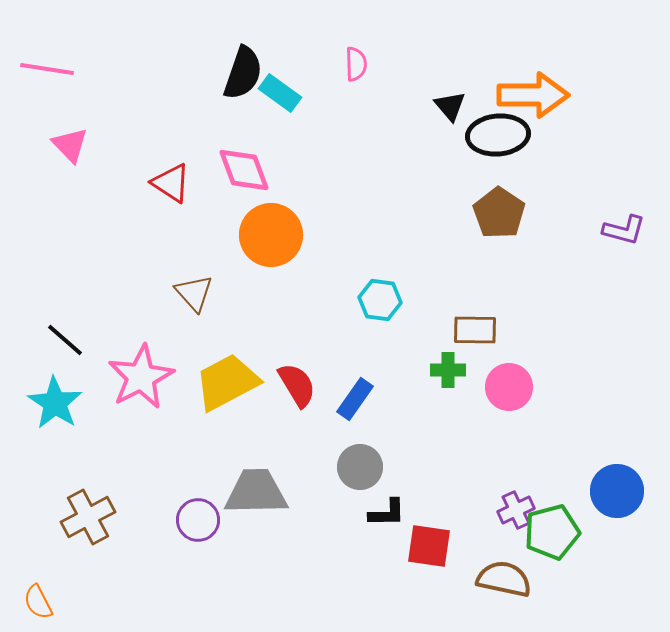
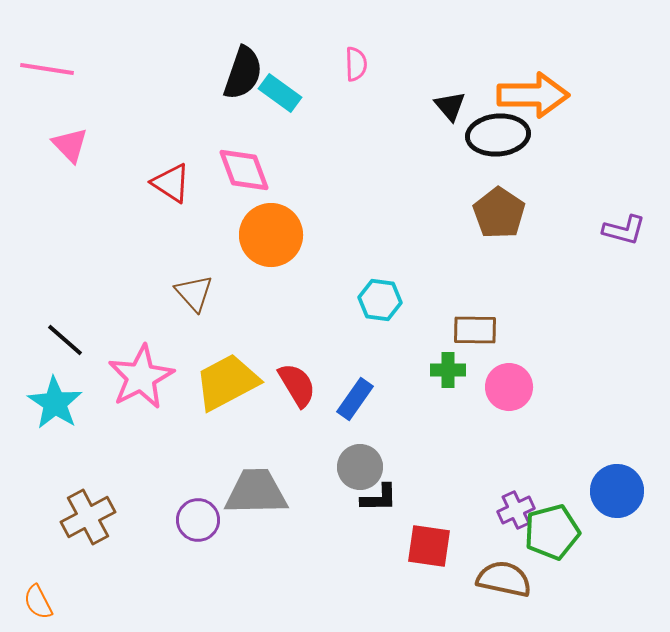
black L-shape: moved 8 px left, 15 px up
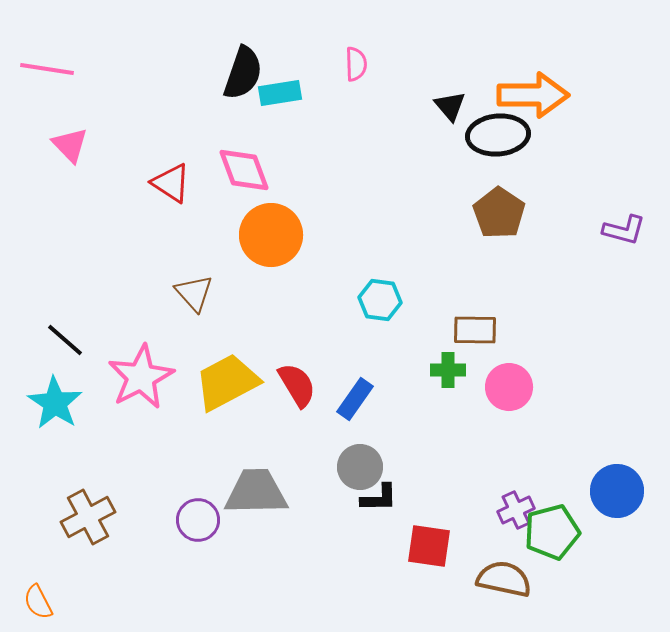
cyan rectangle: rotated 45 degrees counterclockwise
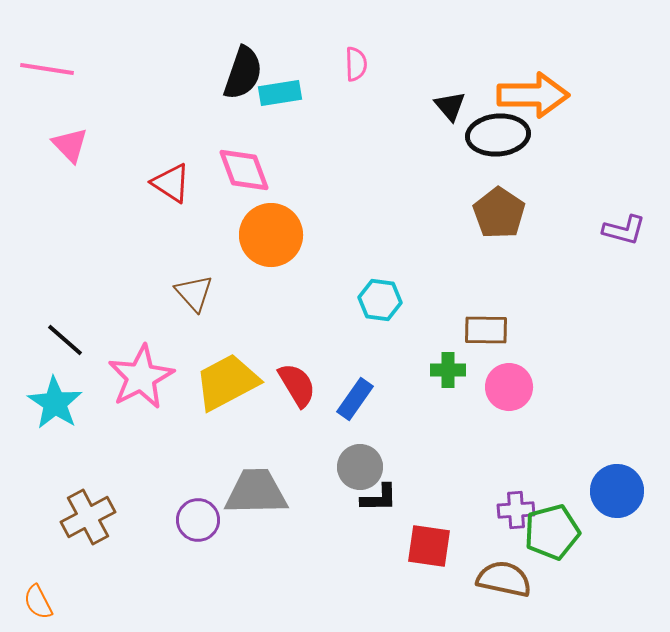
brown rectangle: moved 11 px right
purple cross: rotated 21 degrees clockwise
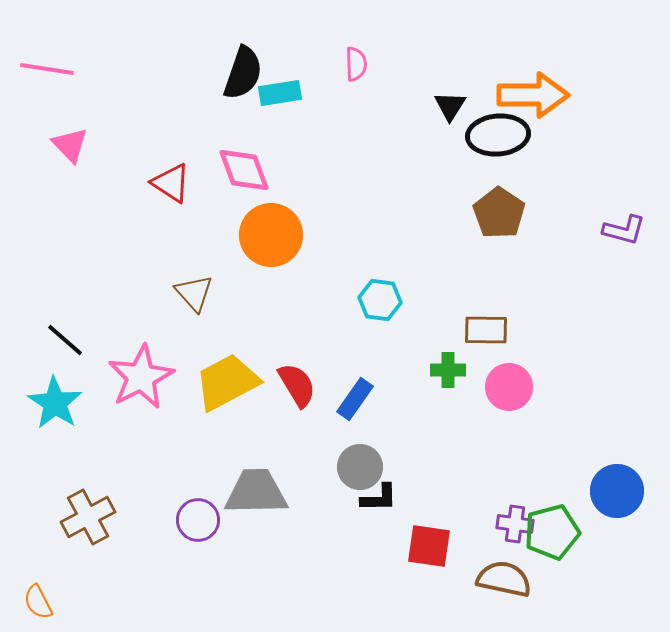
black triangle: rotated 12 degrees clockwise
purple cross: moved 1 px left, 14 px down; rotated 12 degrees clockwise
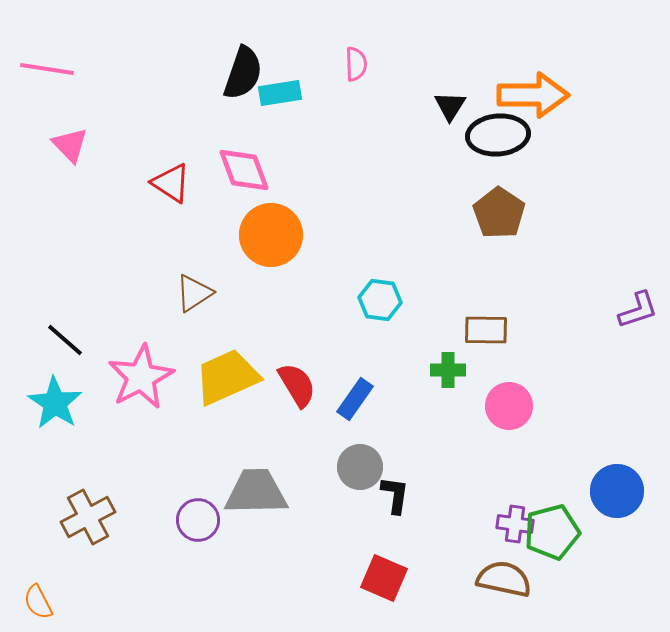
purple L-shape: moved 14 px right, 80 px down; rotated 33 degrees counterclockwise
brown triangle: rotated 39 degrees clockwise
yellow trapezoid: moved 5 px up; rotated 4 degrees clockwise
pink circle: moved 19 px down
black L-shape: moved 16 px right, 3 px up; rotated 81 degrees counterclockwise
red square: moved 45 px left, 32 px down; rotated 15 degrees clockwise
